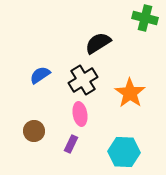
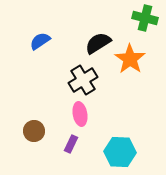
blue semicircle: moved 34 px up
orange star: moved 34 px up
cyan hexagon: moved 4 px left
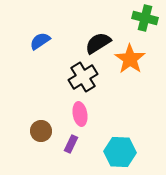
black cross: moved 3 px up
brown circle: moved 7 px right
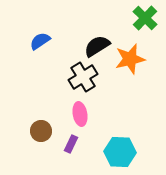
green cross: rotated 30 degrees clockwise
black semicircle: moved 1 px left, 3 px down
orange star: rotated 24 degrees clockwise
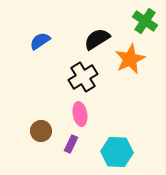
green cross: moved 3 px down; rotated 10 degrees counterclockwise
black semicircle: moved 7 px up
orange star: rotated 12 degrees counterclockwise
cyan hexagon: moved 3 px left
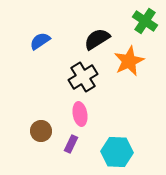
orange star: moved 1 px left, 2 px down
